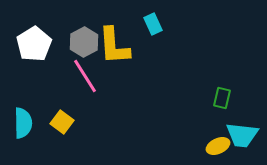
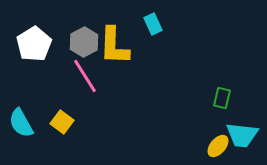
yellow L-shape: rotated 6 degrees clockwise
cyan semicircle: moved 2 px left; rotated 152 degrees clockwise
yellow ellipse: rotated 25 degrees counterclockwise
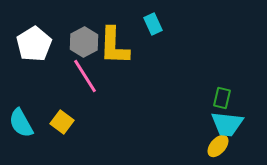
cyan trapezoid: moved 15 px left, 11 px up
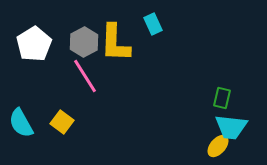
yellow L-shape: moved 1 px right, 3 px up
cyan trapezoid: moved 4 px right, 3 px down
